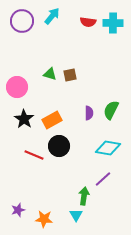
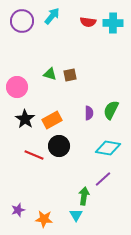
black star: moved 1 px right
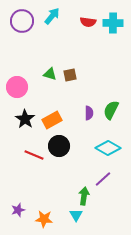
cyan diamond: rotated 20 degrees clockwise
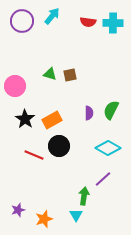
pink circle: moved 2 px left, 1 px up
orange star: rotated 24 degrees counterclockwise
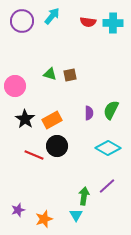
black circle: moved 2 px left
purple line: moved 4 px right, 7 px down
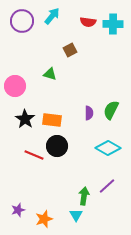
cyan cross: moved 1 px down
brown square: moved 25 px up; rotated 16 degrees counterclockwise
orange rectangle: rotated 36 degrees clockwise
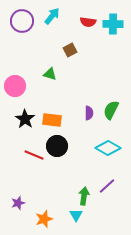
purple star: moved 7 px up
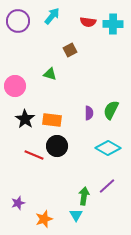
purple circle: moved 4 px left
